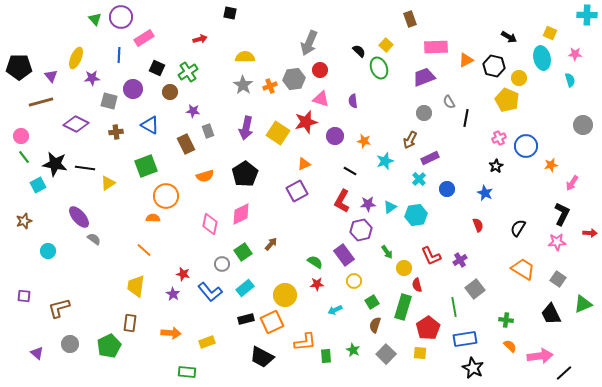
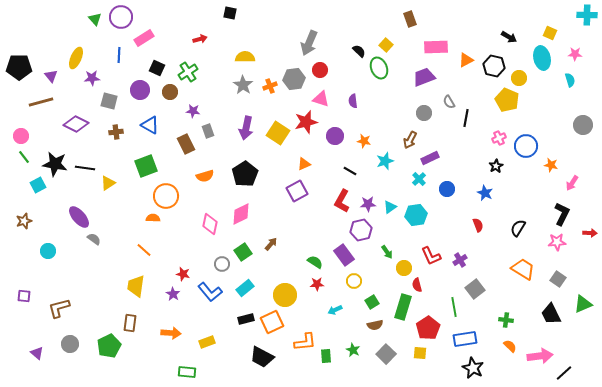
purple circle at (133, 89): moved 7 px right, 1 px down
orange star at (551, 165): rotated 24 degrees clockwise
brown semicircle at (375, 325): rotated 119 degrees counterclockwise
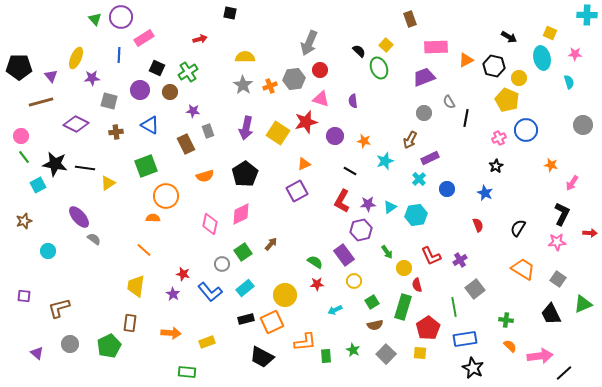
cyan semicircle at (570, 80): moved 1 px left, 2 px down
blue circle at (526, 146): moved 16 px up
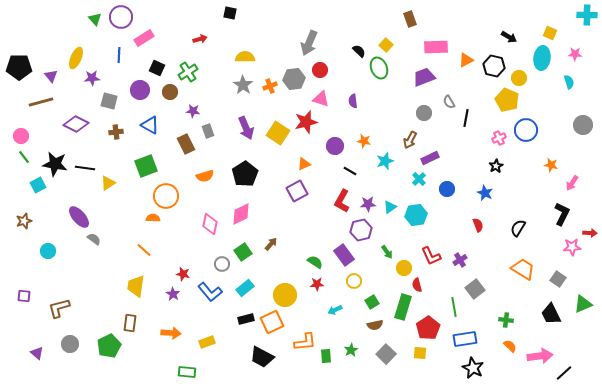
cyan ellipse at (542, 58): rotated 20 degrees clockwise
purple arrow at (246, 128): rotated 35 degrees counterclockwise
purple circle at (335, 136): moved 10 px down
pink star at (557, 242): moved 15 px right, 5 px down
green star at (353, 350): moved 2 px left; rotated 16 degrees clockwise
